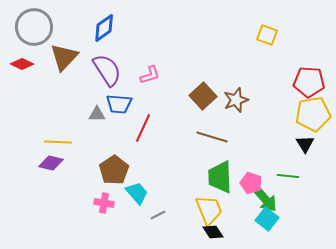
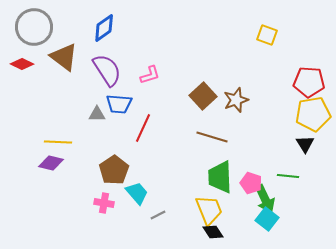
brown triangle: rotated 36 degrees counterclockwise
green arrow: rotated 16 degrees clockwise
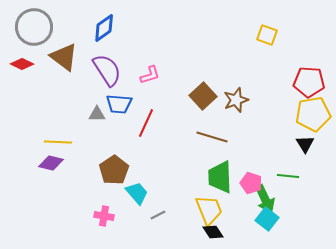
red line: moved 3 px right, 5 px up
pink cross: moved 13 px down
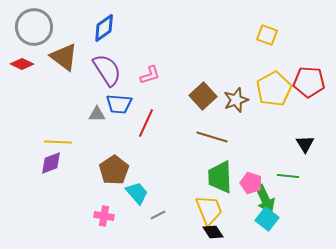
yellow pentagon: moved 39 px left, 25 px up; rotated 20 degrees counterclockwise
purple diamond: rotated 35 degrees counterclockwise
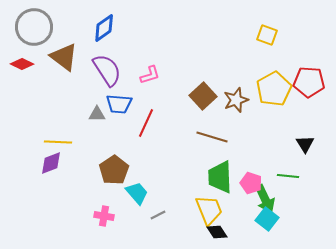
black diamond: moved 4 px right
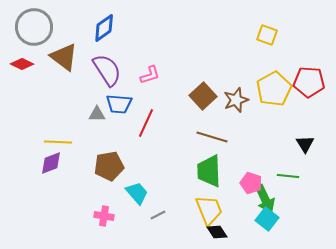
brown pentagon: moved 5 px left, 4 px up; rotated 24 degrees clockwise
green trapezoid: moved 11 px left, 6 px up
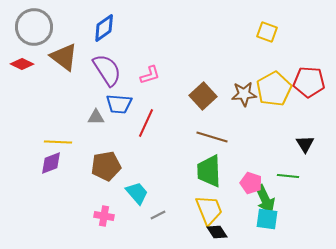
yellow square: moved 3 px up
brown star: moved 8 px right, 6 px up; rotated 15 degrees clockwise
gray triangle: moved 1 px left, 3 px down
brown pentagon: moved 3 px left
cyan square: rotated 30 degrees counterclockwise
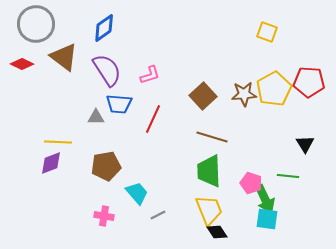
gray circle: moved 2 px right, 3 px up
red line: moved 7 px right, 4 px up
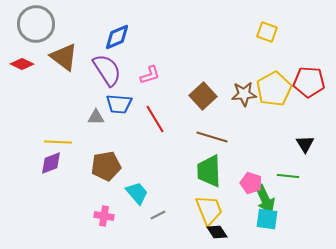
blue diamond: moved 13 px right, 9 px down; rotated 12 degrees clockwise
red line: moved 2 px right; rotated 56 degrees counterclockwise
